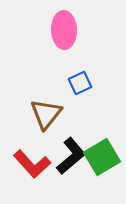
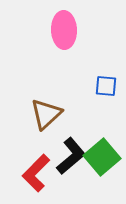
blue square: moved 26 px right, 3 px down; rotated 30 degrees clockwise
brown triangle: rotated 8 degrees clockwise
green square: rotated 9 degrees counterclockwise
red L-shape: moved 4 px right, 9 px down; rotated 87 degrees clockwise
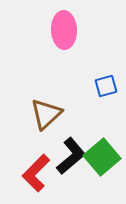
blue square: rotated 20 degrees counterclockwise
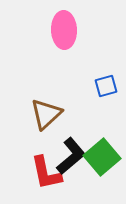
red L-shape: moved 10 px right; rotated 57 degrees counterclockwise
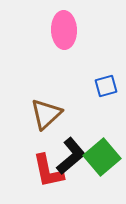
red L-shape: moved 2 px right, 2 px up
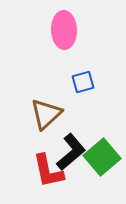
blue square: moved 23 px left, 4 px up
black L-shape: moved 4 px up
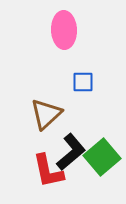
blue square: rotated 15 degrees clockwise
